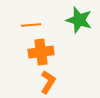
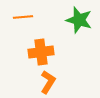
orange line: moved 8 px left, 8 px up
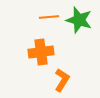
orange line: moved 26 px right
orange L-shape: moved 14 px right, 2 px up
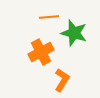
green star: moved 5 px left, 13 px down
orange cross: rotated 20 degrees counterclockwise
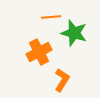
orange line: moved 2 px right
orange cross: moved 2 px left
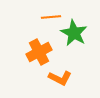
green star: rotated 12 degrees clockwise
orange L-shape: moved 2 px left, 2 px up; rotated 85 degrees clockwise
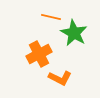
orange line: rotated 18 degrees clockwise
orange cross: moved 2 px down
